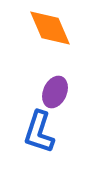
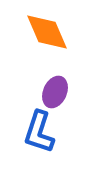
orange diamond: moved 3 px left, 4 px down
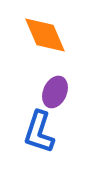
orange diamond: moved 2 px left, 3 px down
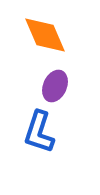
purple ellipse: moved 6 px up
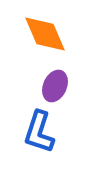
orange diamond: moved 1 px up
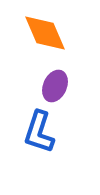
orange diamond: moved 1 px up
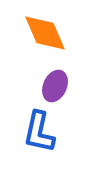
blue L-shape: rotated 6 degrees counterclockwise
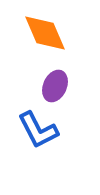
blue L-shape: moved 1 px left, 2 px up; rotated 39 degrees counterclockwise
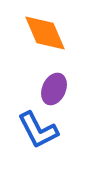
purple ellipse: moved 1 px left, 3 px down
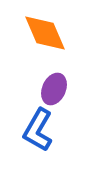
blue L-shape: rotated 57 degrees clockwise
